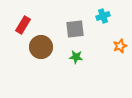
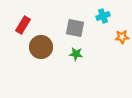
gray square: moved 1 px up; rotated 18 degrees clockwise
orange star: moved 2 px right, 9 px up; rotated 16 degrees clockwise
green star: moved 3 px up
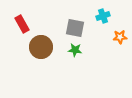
red rectangle: moved 1 px left, 1 px up; rotated 60 degrees counterclockwise
orange star: moved 2 px left
green star: moved 1 px left, 4 px up
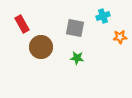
green star: moved 2 px right, 8 px down
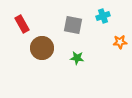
gray square: moved 2 px left, 3 px up
orange star: moved 5 px down
brown circle: moved 1 px right, 1 px down
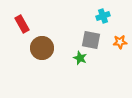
gray square: moved 18 px right, 15 px down
green star: moved 3 px right; rotated 16 degrees clockwise
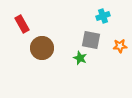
orange star: moved 4 px down
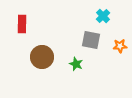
cyan cross: rotated 24 degrees counterclockwise
red rectangle: rotated 30 degrees clockwise
brown circle: moved 9 px down
green star: moved 4 px left, 6 px down
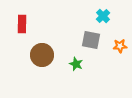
brown circle: moved 2 px up
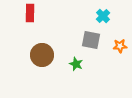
red rectangle: moved 8 px right, 11 px up
